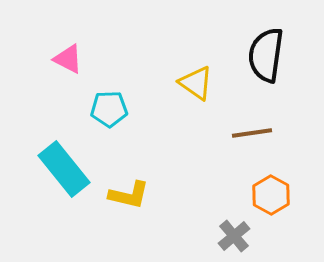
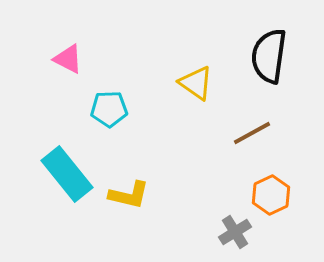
black semicircle: moved 3 px right, 1 px down
brown line: rotated 21 degrees counterclockwise
cyan rectangle: moved 3 px right, 5 px down
orange hexagon: rotated 6 degrees clockwise
gray cross: moved 1 px right, 4 px up; rotated 8 degrees clockwise
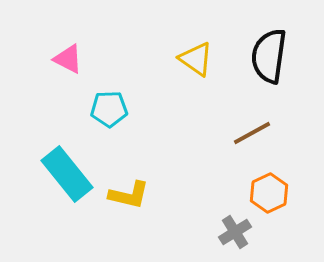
yellow triangle: moved 24 px up
orange hexagon: moved 2 px left, 2 px up
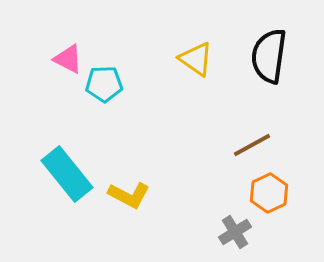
cyan pentagon: moved 5 px left, 25 px up
brown line: moved 12 px down
yellow L-shape: rotated 15 degrees clockwise
